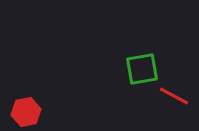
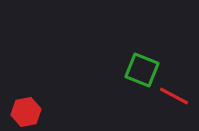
green square: moved 1 px down; rotated 32 degrees clockwise
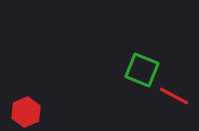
red hexagon: rotated 12 degrees counterclockwise
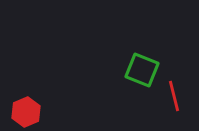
red line: rotated 48 degrees clockwise
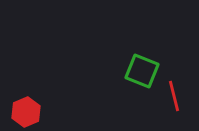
green square: moved 1 px down
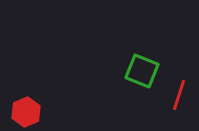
red line: moved 5 px right, 1 px up; rotated 32 degrees clockwise
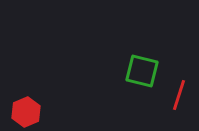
green square: rotated 8 degrees counterclockwise
